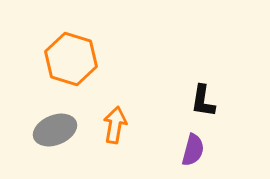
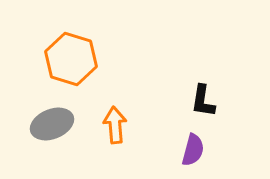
orange arrow: rotated 15 degrees counterclockwise
gray ellipse: moved 3 px left, 6 px up
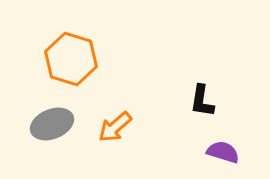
black L-shape: moved 1 px left
orange arrow: moved 2 px down; rotated 126 degrees counterclockwise
purple semicircle: moved 30 px right, 2 px down; rotated 88 degrees counterclockwise
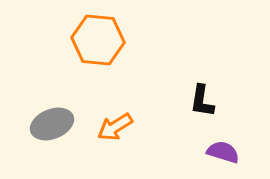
orange hexagon: moved 27 px right, 19 px up; rotated 12 degrees counterclockwise
orange arrow: rotated 9 degrees clockwise
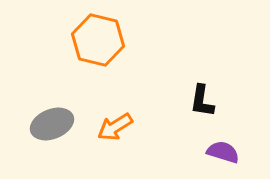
orange hexagon: rotated 9 degrees clockwise
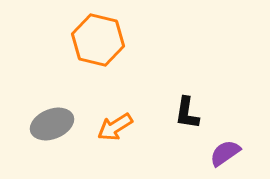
black L-shape: moved 15 px left, 12 px down
purple semicircle: moved 2 px right, 1 px down; rotated 52 degrees counterclockwise
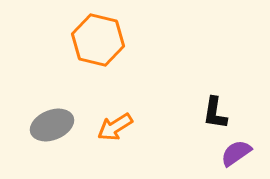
black L-shape: moved 28 px right
gray ellipse: moved 1 px down
purple semicircle: moved 11 px right
